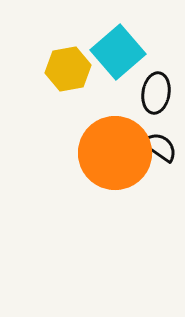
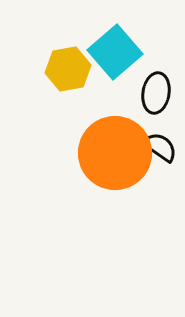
cyan square: moved 3 px left
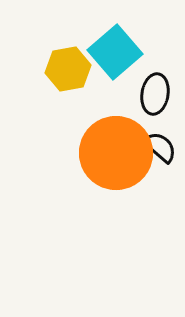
black ellipse: moved 1 px left, 1 px down
black semicircle: rotated 6 degrees clockwise
orange circle: moved 1 px right
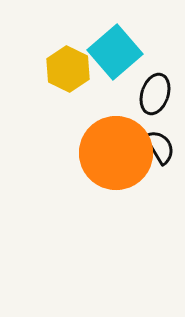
yellow hexagon: rotated 24 degrees counterclockwise
black ellipse: rotated 9 degrees clockwise
black semicircle: rotated 18 degrees clockwise
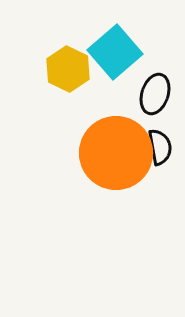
black semicircle: rotated 21 degrees clockwise
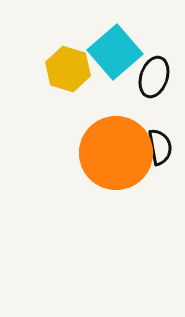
yellow hexagon: rotated 9 degrees counterclockwise
black ellipse: moved 1 px left, 17 px up
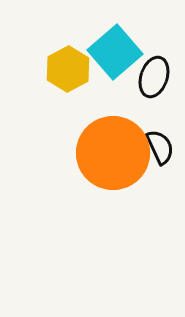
yellow hexagon: rotated 15 degrees clockwise
black semicircle: rotated 15 degrees counterclockwise
orange circle: moved 3 px left
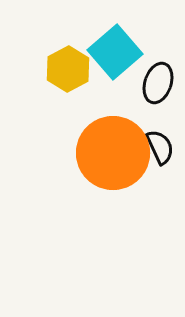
black ellipse: moved 4 px right, 6 px down
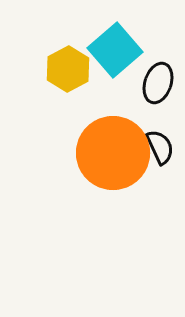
cyan square: moved 2 px up
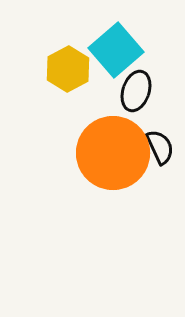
cyan square: moved 1 px right
black ellipse: moved 22 px left, 8 px down
